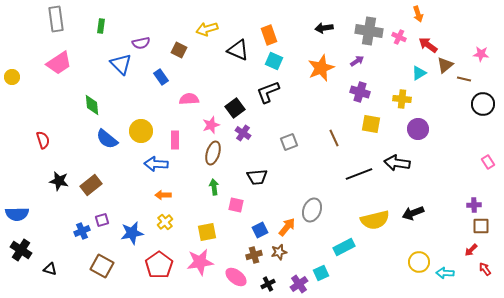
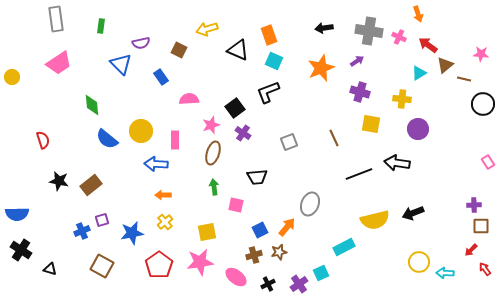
gray ellipse at (312, 210): moved 2 px left, 6 px up
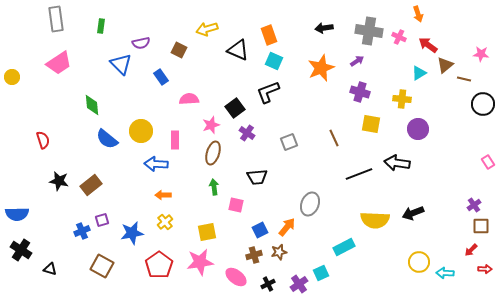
purple cross at (243, 133): moved 4 px right
purple cross at (474, 205): rotated 32 degrees counterclockwise
yellow semicircle at (375, 220): rotated 16 degrees clockwise
red arrow at (485, 269): rotated 128 degrees clockwise
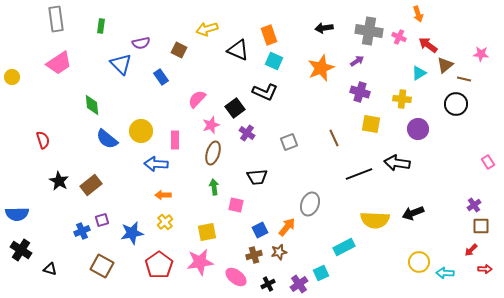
black L-shape at (268, 92): moved 3 px left; rotated 135 degrees counterclockwise
pink semicircle at (189, 99): moved 8 px right; rotated 42 degrees counterclockwise
black circle at (483, 104): moved 27 px left
black star at (59, 181): rotated 18 degrees clockwise
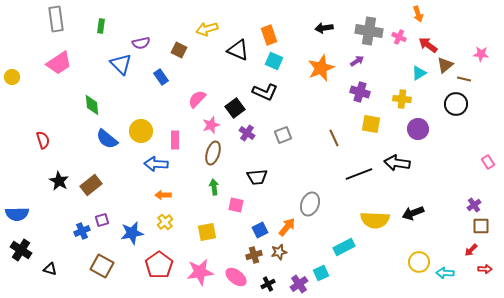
gray square at (289, 142): moved 6 px left, 7 px up
pink star at (200, 262): moved 10 px down
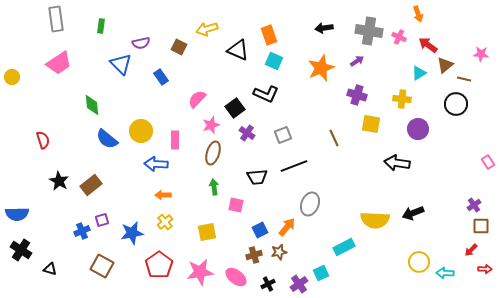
brown square at (179, 50): moved 3 px up
black L-shape at (265, 92): moved 1 px right, 2 px down
purple cross at (360, 92): moved 3 px left, 3 px down
black line at (359, 174): moved 65 px left, 8 px up
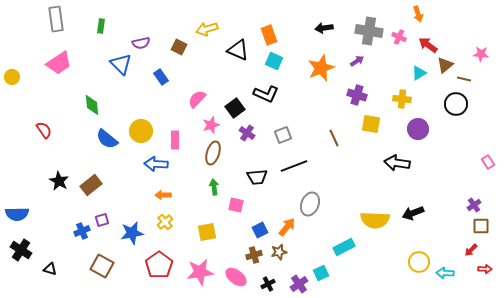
red semicircle at (43, 140): moved 1 px right, 10 px up; rotated 18 degrees counterclockwise
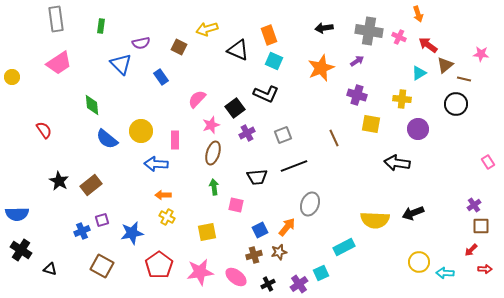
purple cross at (247, 133): rotated 28 degrees clockwise
yellow cross at (165, 222): moved 2 px right, 5 px up; rotated 21 degrees counterclockwise
